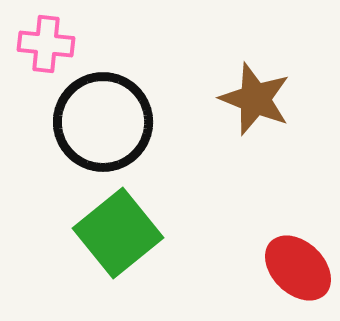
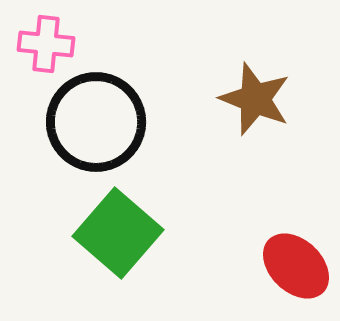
black circle: moved 7 px left
green square: rotated 10 degrees counterclockwise
red ellipse: moved 2 px left, 2 px up
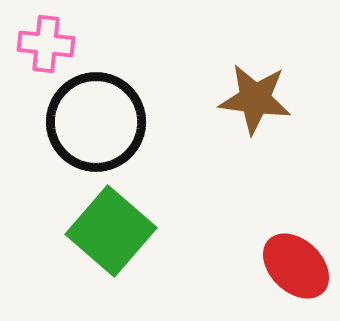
brown star: rotated 14 degrees counterclockwise
green square: moved 7 px left, 2 px up
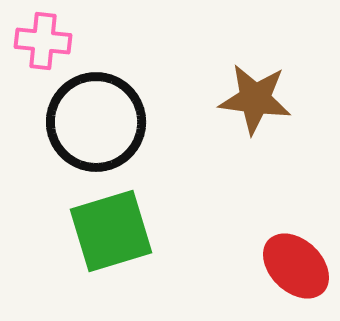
pink cross: moved 3 px left, 3 px up
green square: rotated 32 degrees clockwise
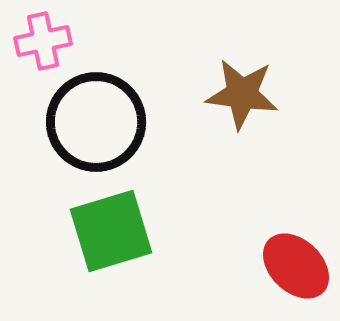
pink cross: rotated 18 degrees counterclockwise
brown star: moved 13 px left, 5 px up
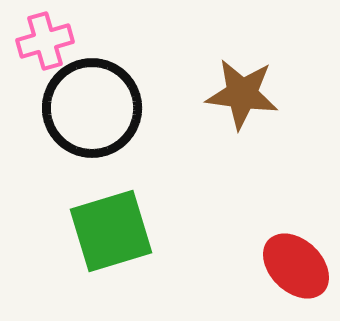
pink cross: moved 2 px right; rotated 4 degrees counterclockwise
black circle: moved 4 px left, 14 px up
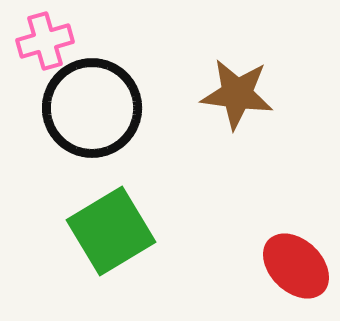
brown star: moved 5 px left
green square: rotated 14 degrees counterclockwise
